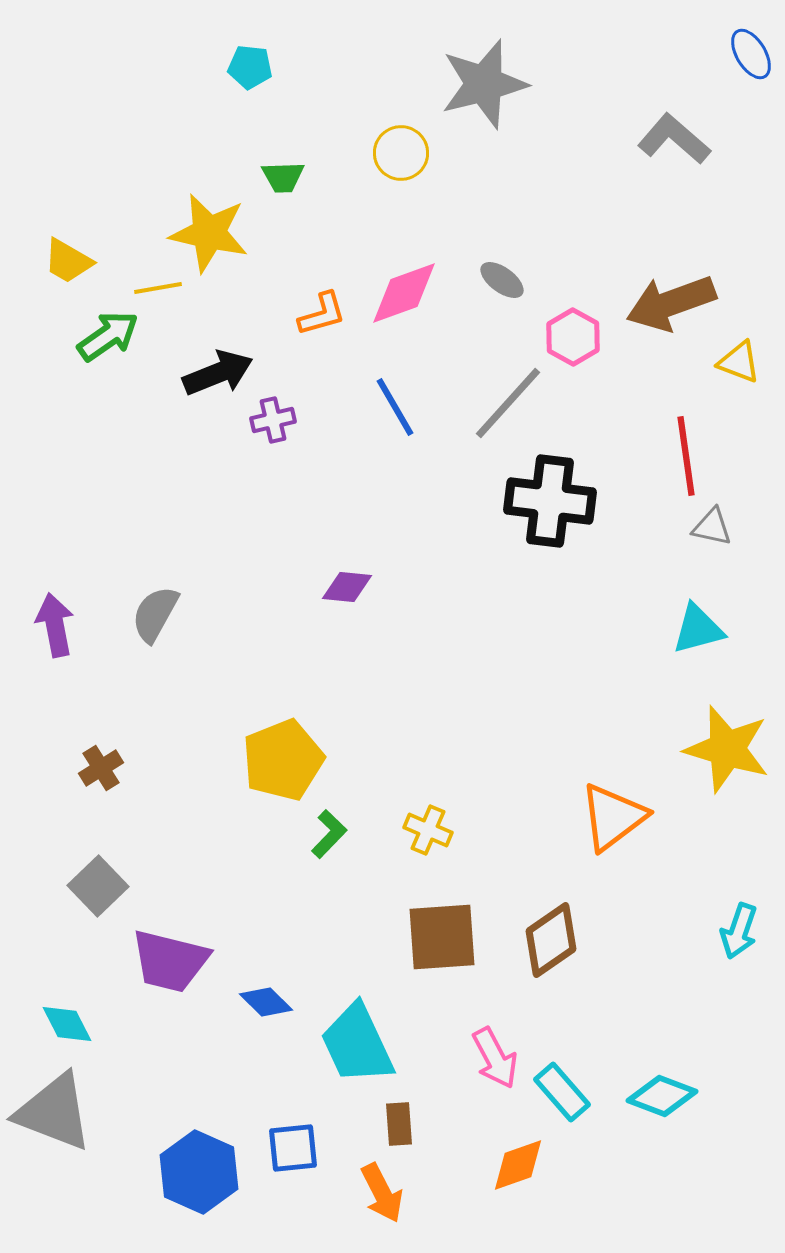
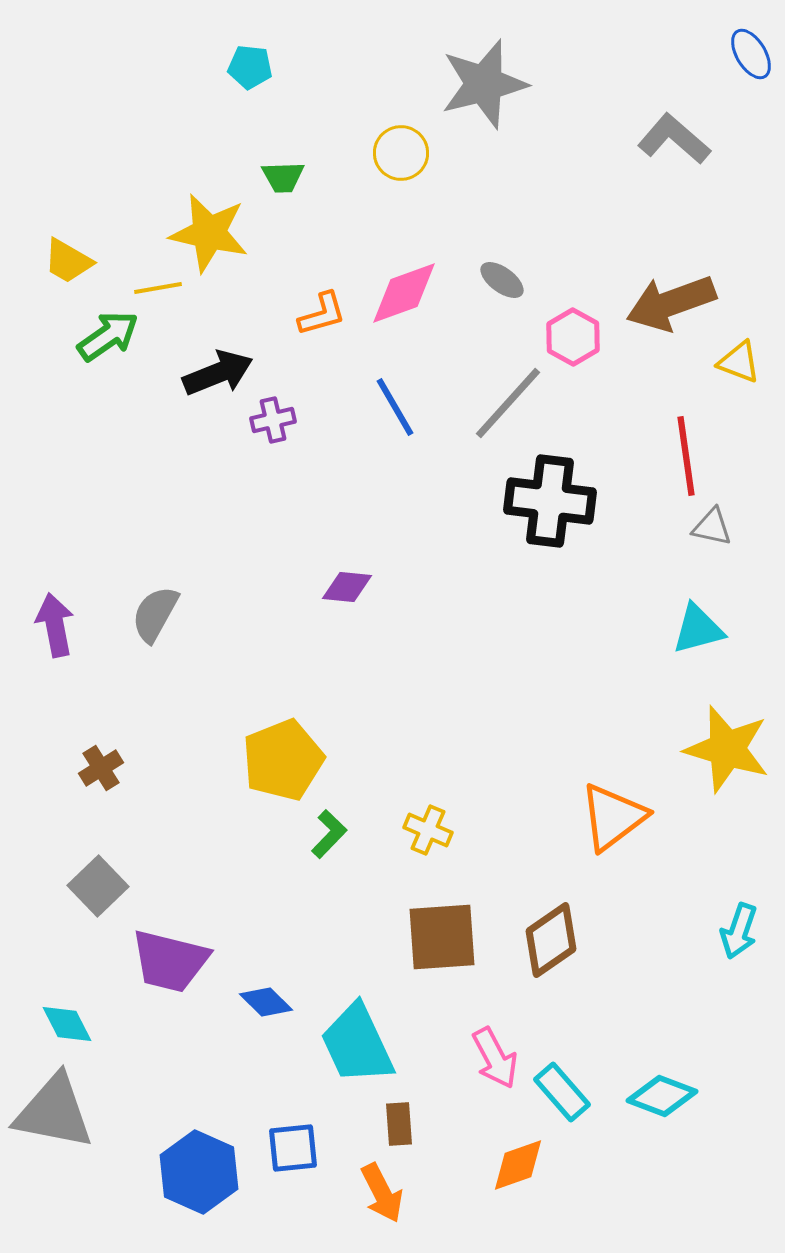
gray triangle at (54, 1112): rotated 10 degrees counterclockwise
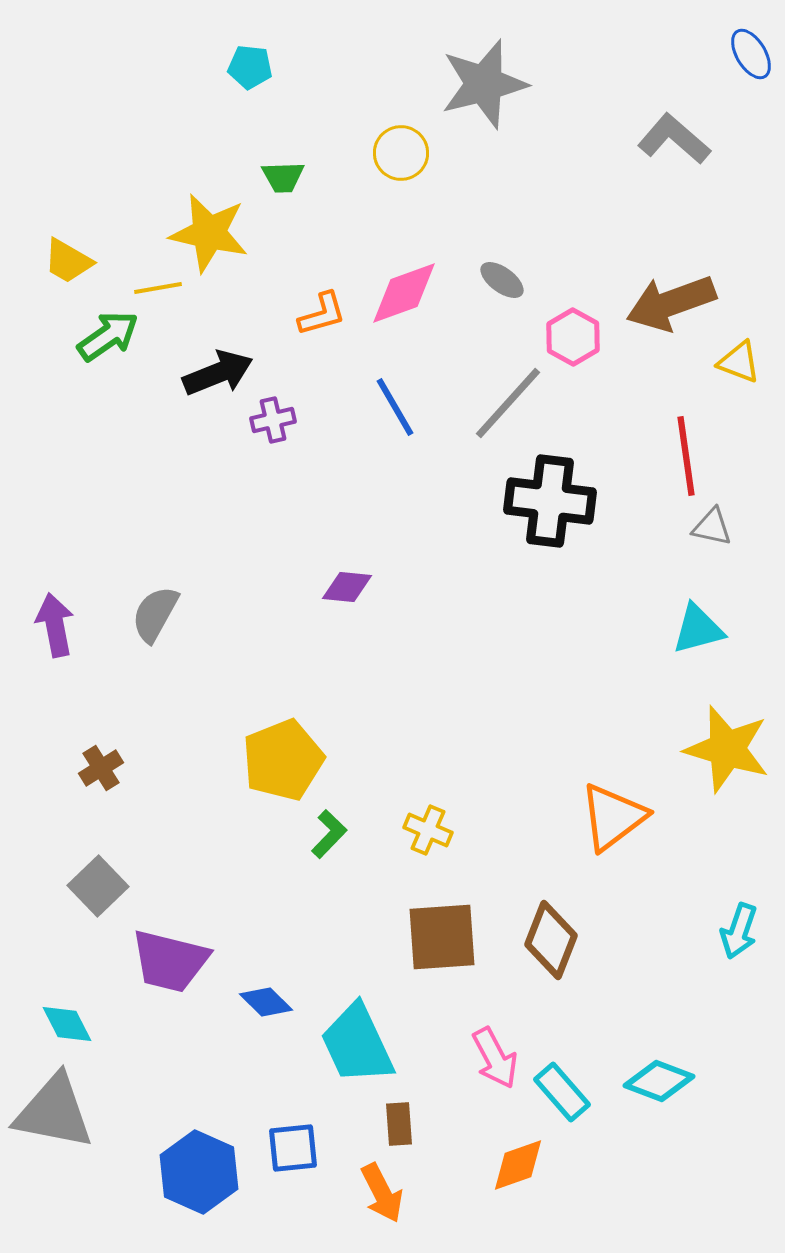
brown diamond at (551, 940): rotated 34 degrees counterclockwise
cyan diamond at (662, 1096): moved 3 px left, 15 px up
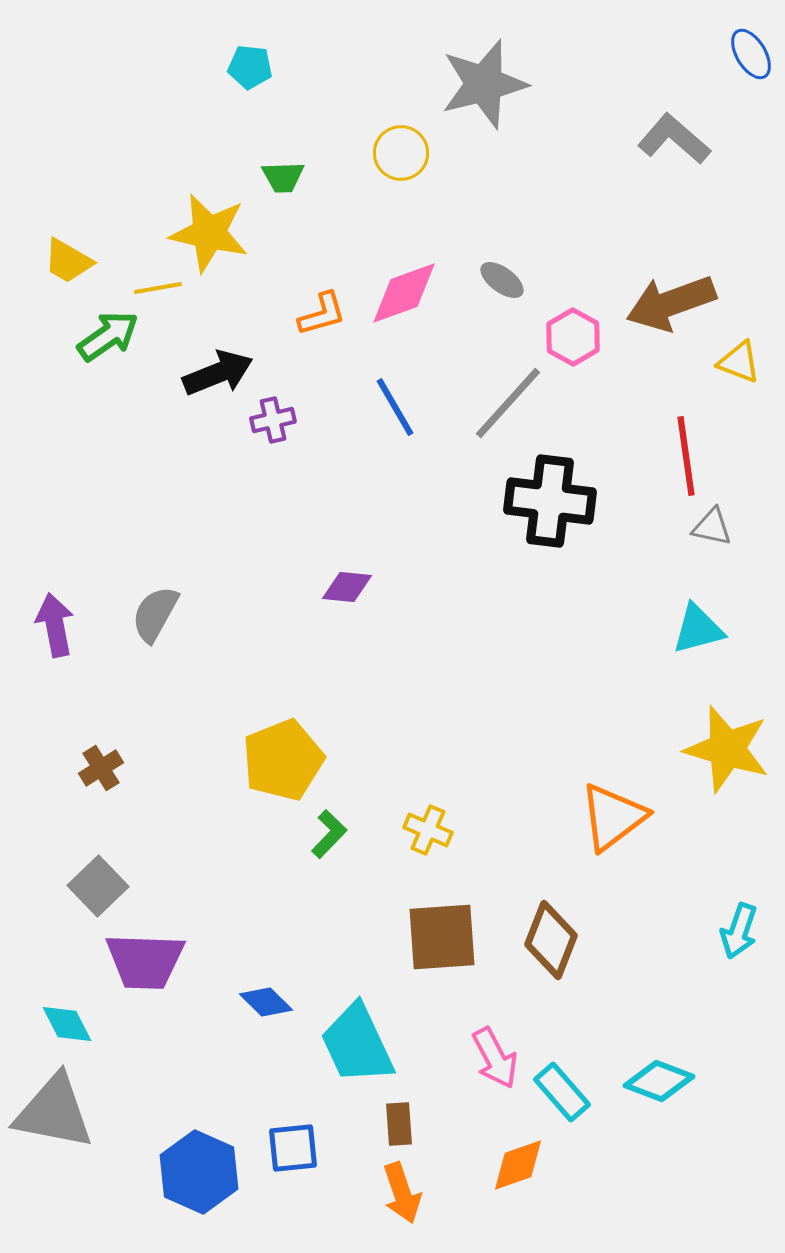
purple trapezoid at (170, 961): moved 25 px left; rotated 12 degrees counterclockwise
orange arrow at (382, 1193): moved 20 px right; rotated 8 degrees clockwise
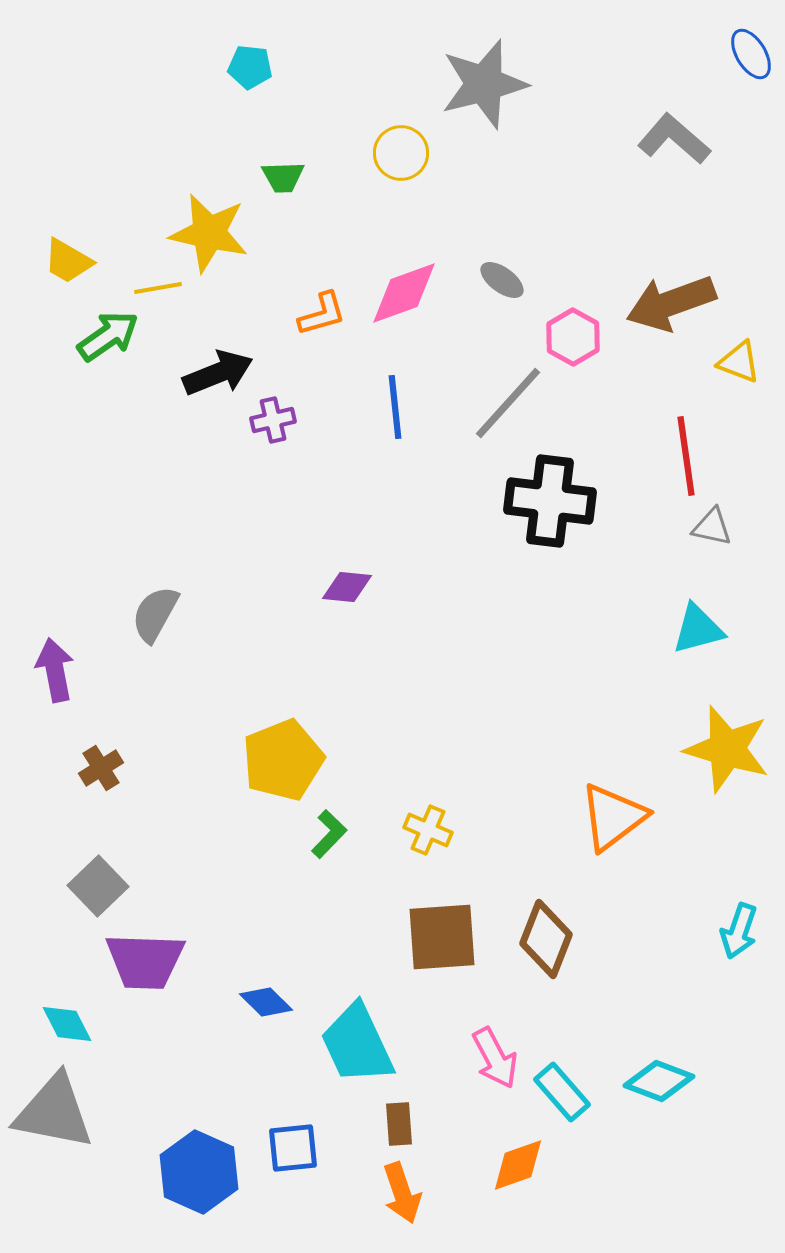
blue line at (395, 407): rotated 24 degrees clockwise
purple arrow at (55, 625): moved 45 px down
brown diamond at (551, 940): moved 5 px left, 1 px up
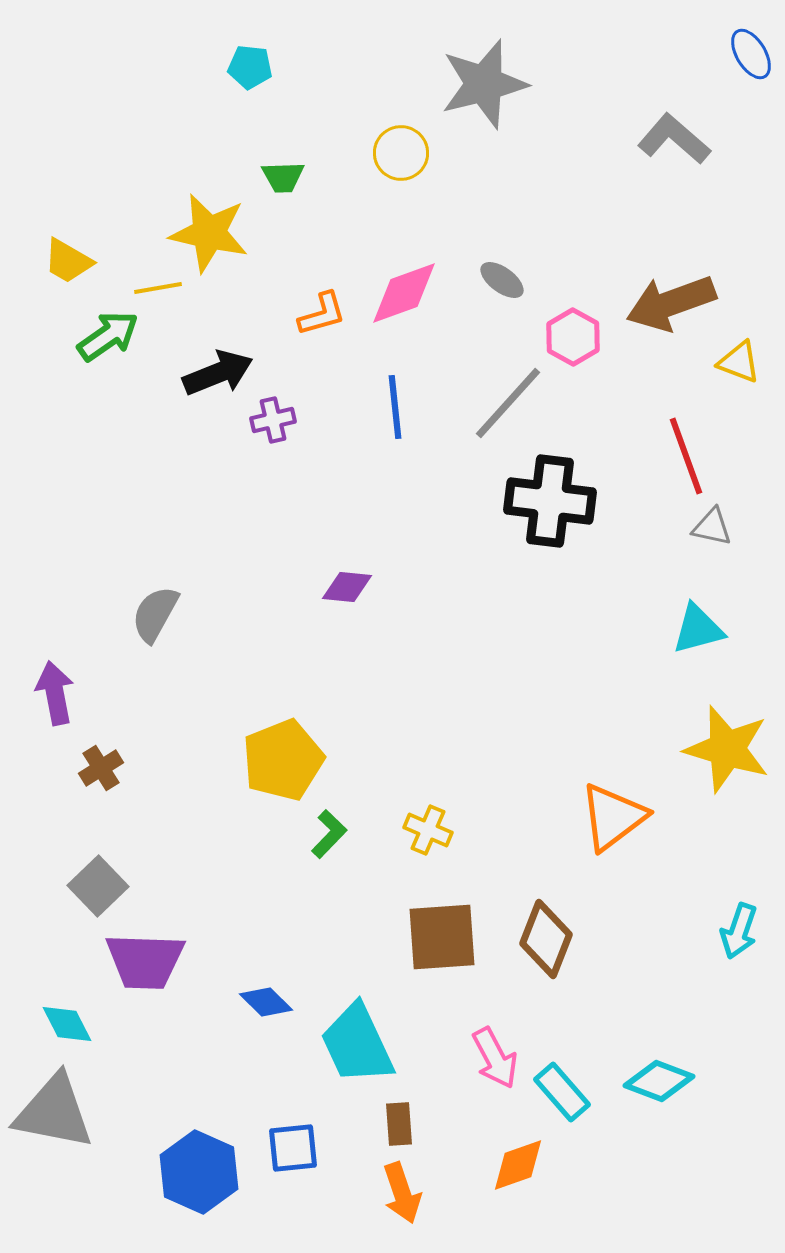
red line at (686, 456): rotated 12 degrees counterclockwise
purple arrow at (55, 670): moved 23 px down
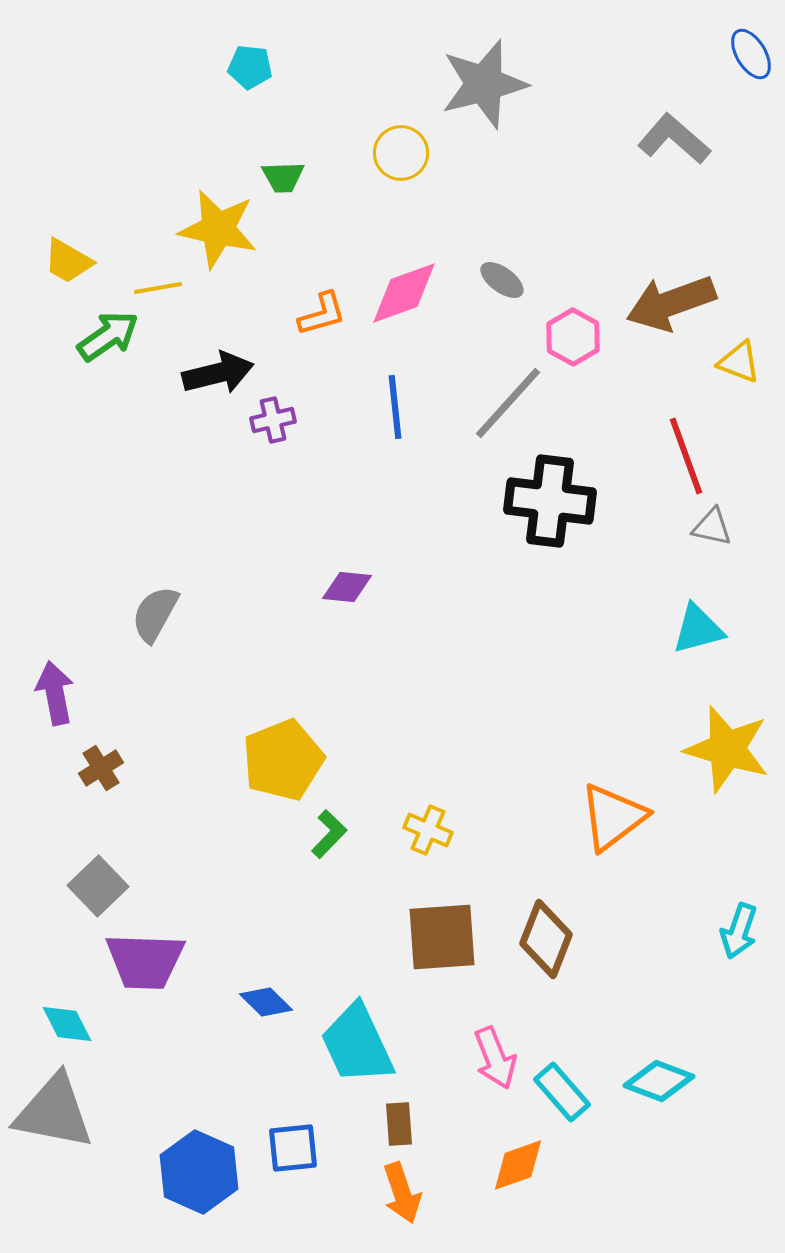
yellow star at (209, 233): moved 9 px right, 4 px up
black arrow at (218, 373): rotated 8 degrees clockwise
pink arrow at (495, 1058): rotated 6 degrees clockwise
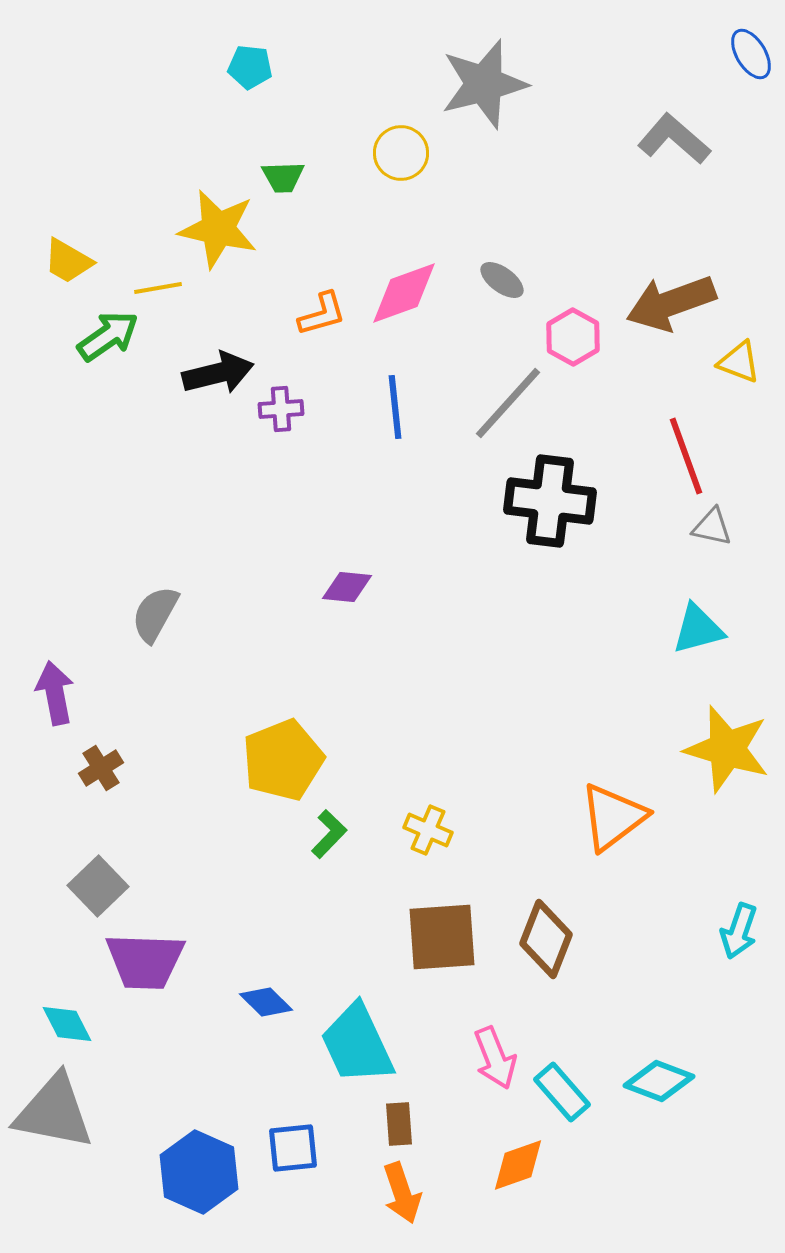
purple cross at (273, 420): moved 8 px right, 11 px up; rotated 9 degrees clockwise
